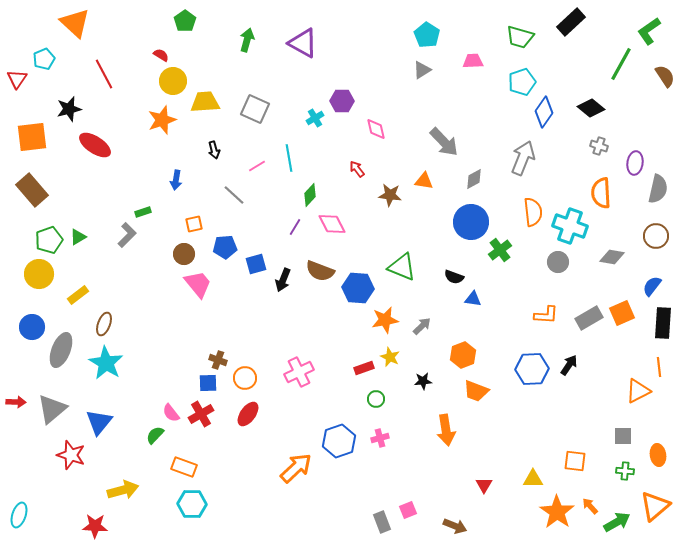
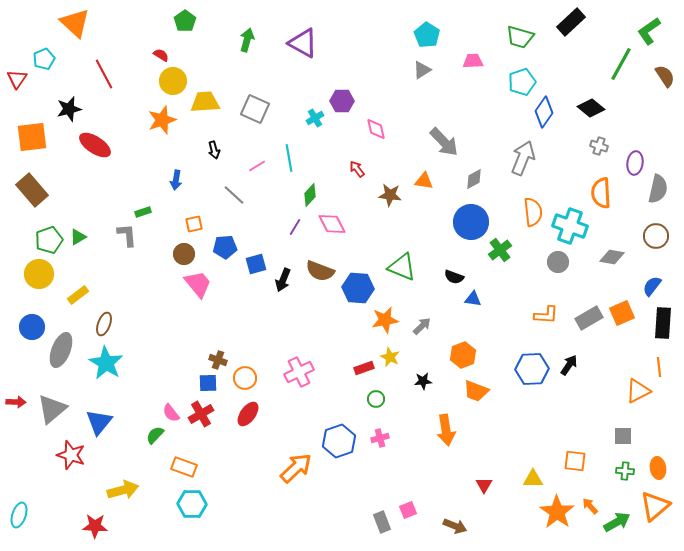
gray L-shape at (127, 235): rotated 50 degrees counterclockwise
orange ellipse at (658, 455): moved 13 px down
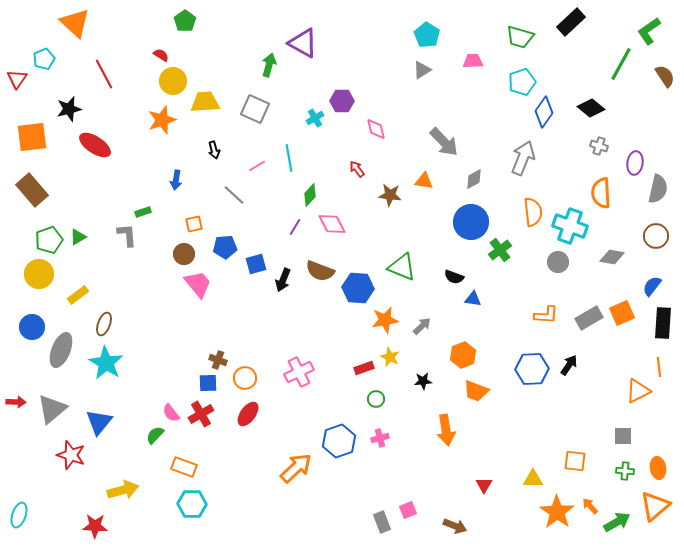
green arrow at (247, 40): moved 22 px right, 25 px down
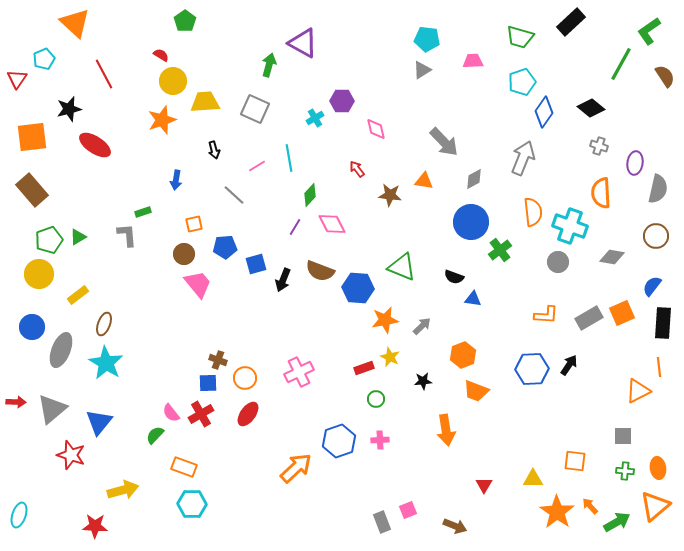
cyan pentagon at (427, 35): moved 4 px down; rotated 25 degrees counterclockwise
pink cross at (380, 438): moved 2 px down; rotated 12 degrees clockwise
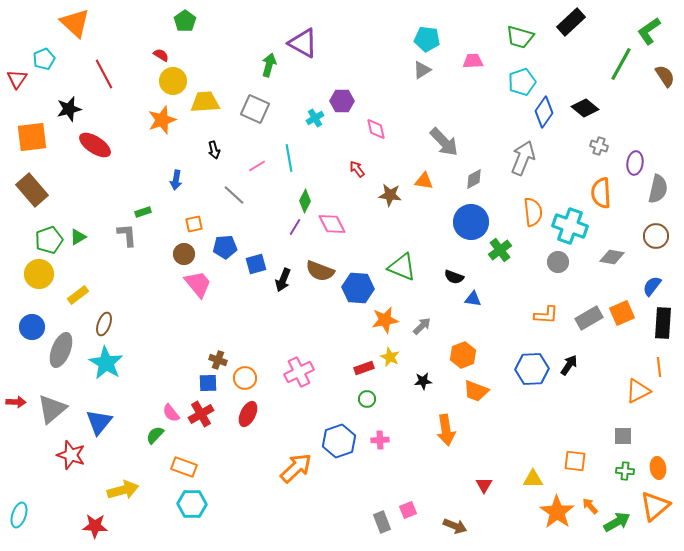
black diamond at (591, 108): moved 6 px left
green diamond at (310, 195): moved 5 px left, 6 px down; rotated 15 degrees counterclockwise
green circle at (376, 399): moved 9 px left
red ellipse at (248, 414): rotated 10 degrees counterclockwise
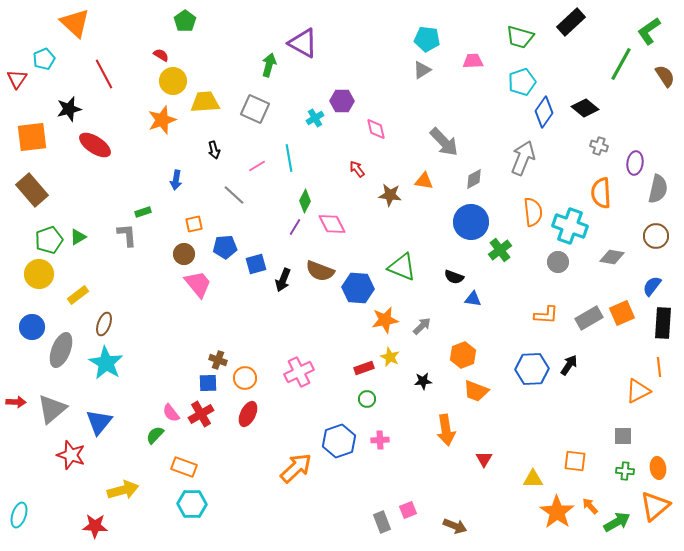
red triangle at (484, 485): moved 26 px up
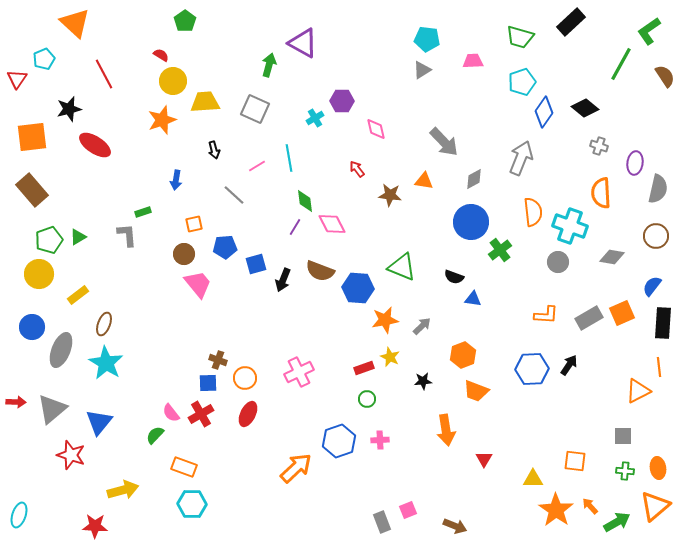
gray arrow at (523, 158): moved 2 px left
green diamond at (305, 201): rotated 35 degrees counterclockwise
orange star at (557, 512): moved 1 px left, 2 px up
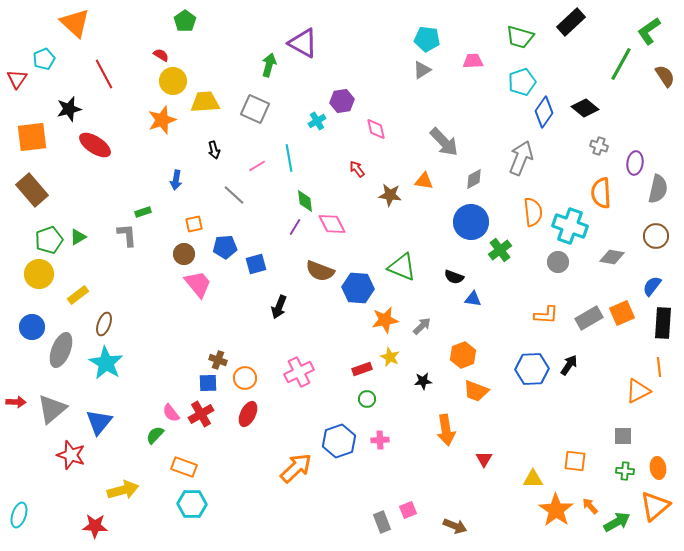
purple hexagon at (342, 101): rotated 10 degrees counterclockwise
cyan cross at (315, 118): moved 2 px right, 3 px down
black arrow at (283, 280): moved 4 px left, 27 px down
red rectangle at (364, 368): moved 2 px left, 1 px down
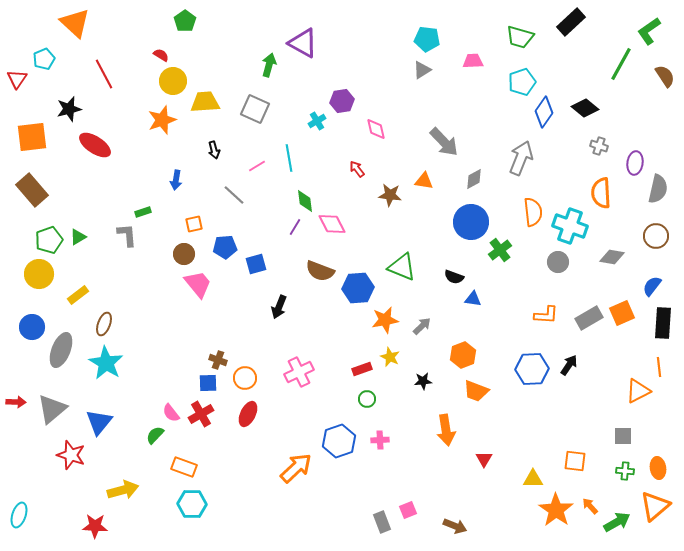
blue hexagon at (358, 288): rotated 8 degrees counterclockwise
